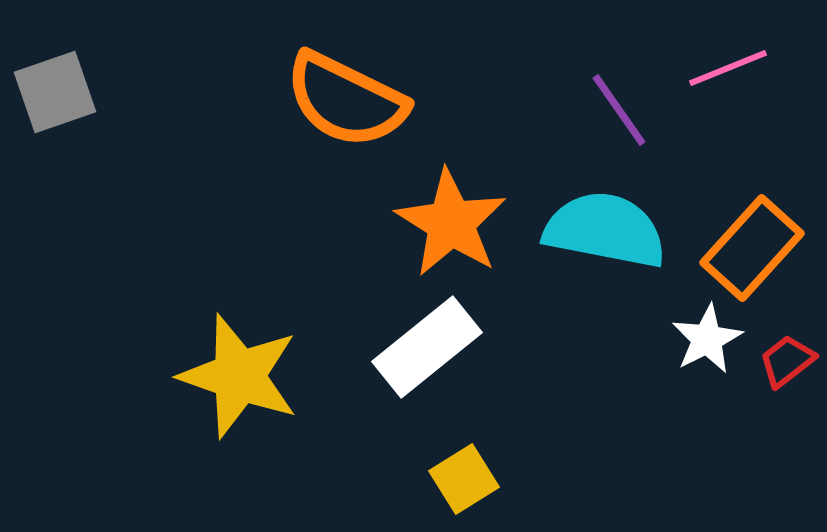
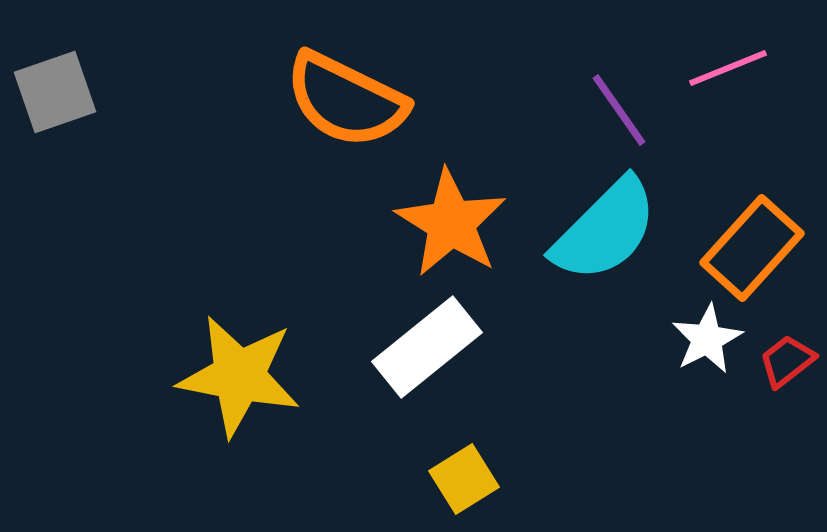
cyan semicircle: rotated 124 degrees clockwise
yellow star: rotated 8 degrees counterclockwise
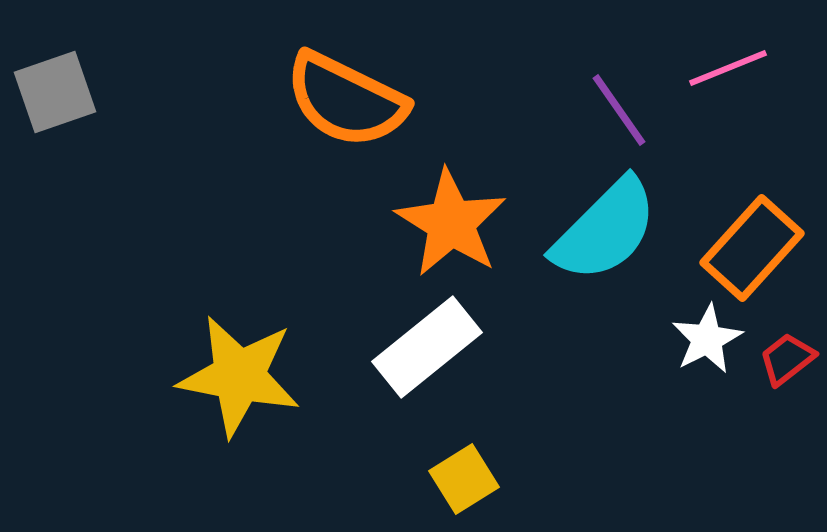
red trapezoid: moved 2 px up
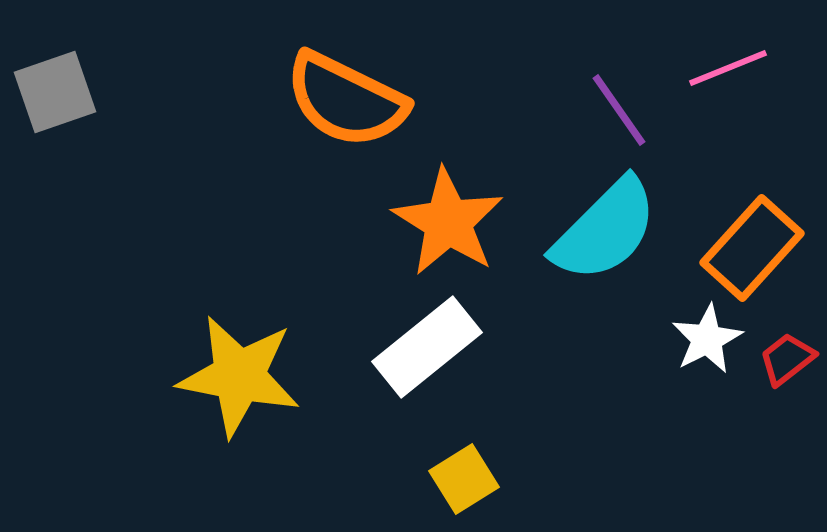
orange star: moved 3 px left, 1 px up
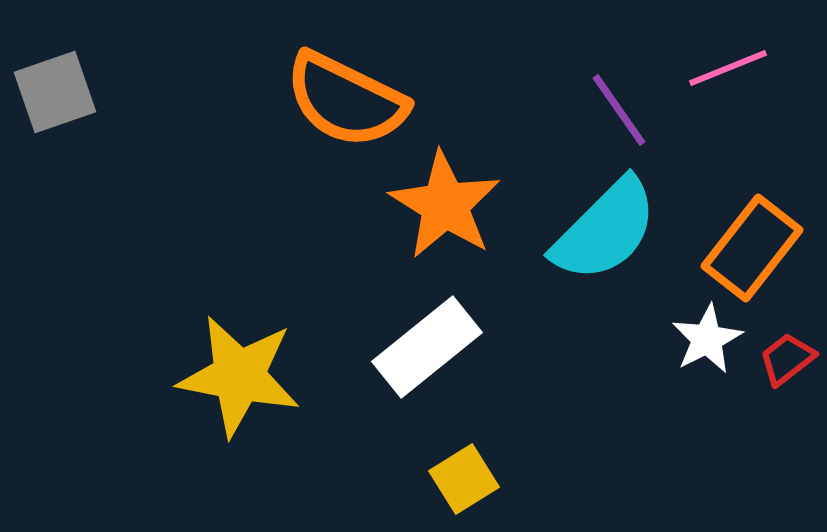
orange star: moved 3 px left, 17 px up
orange rectangle: rotated 4 degrees counterclockwise
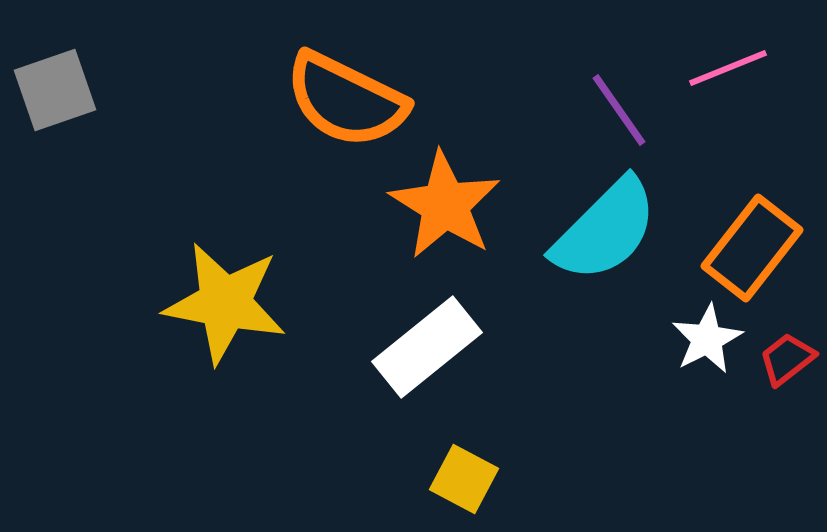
gray square: moved 2 px up
yellow star: moved 14 px left, 73 px up
yellow square: rotated 30 degrees counterclockwise
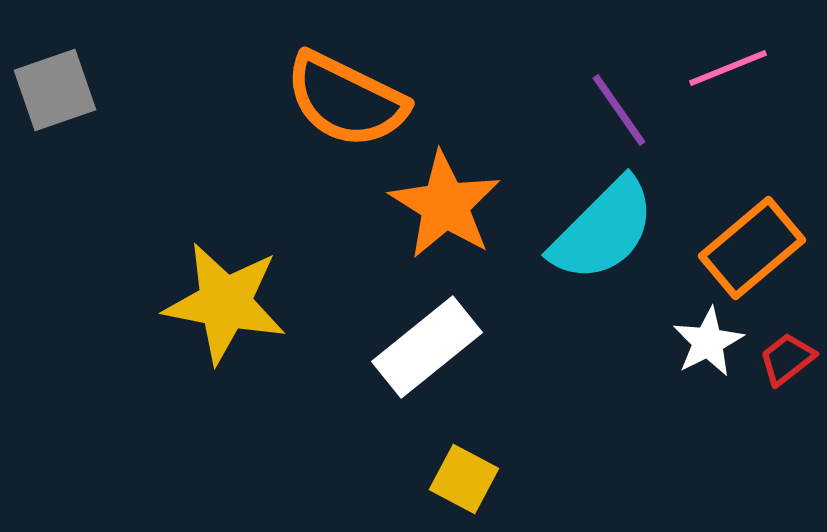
cyan semicircle: moved 2 px left
orange rectangle: rotated 12 degrees clockwise
white star: moved 1 px right, 3 px down
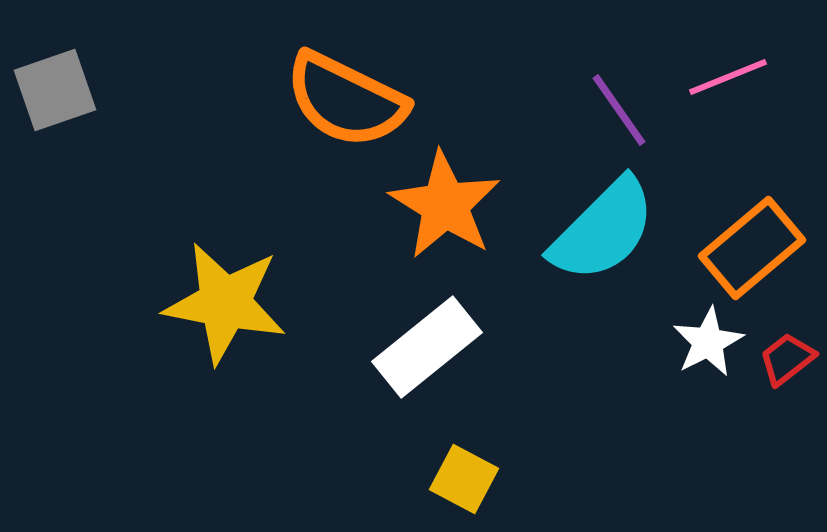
pink line: moved 9 px down
